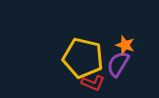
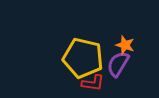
red L-shape: rotated 15 degrees counterclockwise
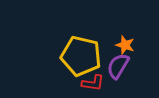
yellow pentagon: moved 2 px left, 2 px up
purple semicircle: moved 2 px down
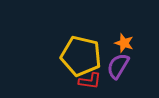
orange star: moved 1 px left, 2 px up
red L-shape: moved 3 px left, 2 px up
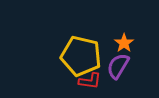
orange star: rotated 18 degrees clockwise
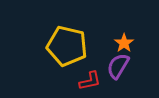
yellow pentagon: moved 14 px left, 10 px up
red L-shape: rotated 20 degrees counterclockwise
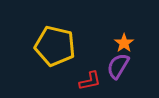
yellow pentagon: moved 12 px left
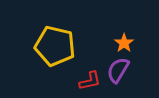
purple semicircle: moved 4 px down
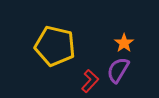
red L-shape: rotated 35 degrees counterclockwise
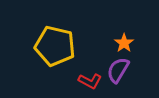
red L-shape: rotated 75 degrees clockwise
